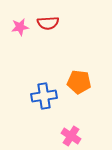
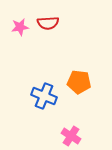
blue cross: rotated 30 degrees clockwise
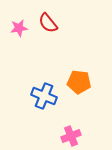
red semicircle: rotated 55 degrees clockwise
pink star: moved 1 px left, 1 px down
pink cross: rotated 36 degrees clockwise
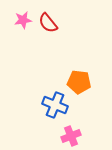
pink star: moved 4 px right, 8 px up
blue cross: moved 11 px right, 9 px down
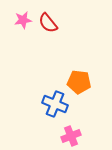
blue cross: moved 1 px up
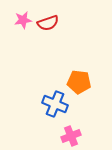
red semicircle: rotated 70 degrees counterclockwise
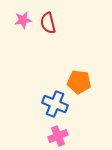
red semicircle: rotated 95 degrees clockwise
pink cross: moved 13 px left
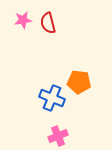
blue cross: moved 3 px left, 6 px up
